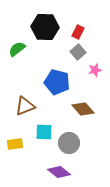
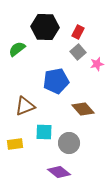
pink star: moved 2 px right, 6 px up
blue pentagon: moved 1 px left, 1 px up; rotated 25 degrees counterclockwise
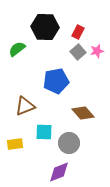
pink star: moved 13 px up
brown diamond: moved 4 px down
purple diamond: rotated 60 degrees counterclockwise
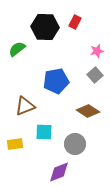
red rectangle: moved 3 px left, 10 px up
gray square: moved 17 px right, 23 px down
brown diamond: moved 5 px right, 2 px up; rotated 15 degrees counterclockwise
gray circle: moved 6 px right, 1 px down
